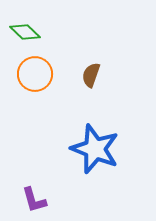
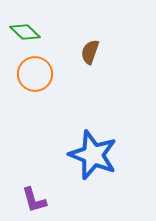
brown semicircle: moved 1 px left, 23 px up
blue star: moved 2 px left, 6 px down
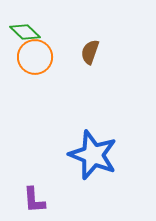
orange circle: moved 17 px up
purple L-shape: rotated 12 degrees clockwise
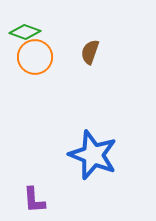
green diamond: rotated 24 degrees counterclockwise
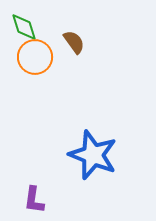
green diamond: moved 1 px left, 5 px up; rotated 52 degrees clockwise
brown semicircle: moved 16 px left, 10 px up; rotated 125 degrees clockwise
purple L-shape: rotated 12 degrees clockwise
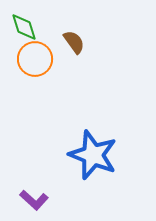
orange circle: moved 2 px down
purple L-shape: rotated 56 degrees counterclockwise
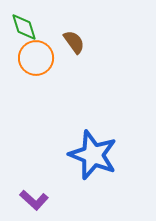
orange circle: moved 1 px right, 1 px up
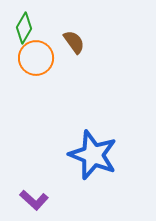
green diamond: moved 1 px down; rotated 48 degrees clockwise
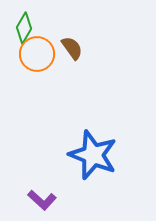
brown semicircle: moved 2 px left, 6 px down
orange circle: moved 1 px right, 4 px up
purple L-shape: moved 8 px right
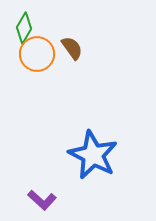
blue star: rotated 6 degrees clockwise
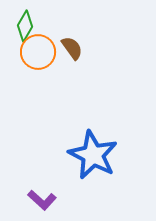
green diamond: moved 1 px right, 2 px up
orange circle: moved 1 px right, 2 px up
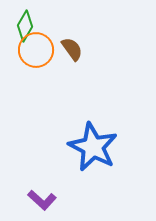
brown semicircle: moved 1 px down
orange circle: moved 2 px left, 2 px up
blue star: moved 8 px up
